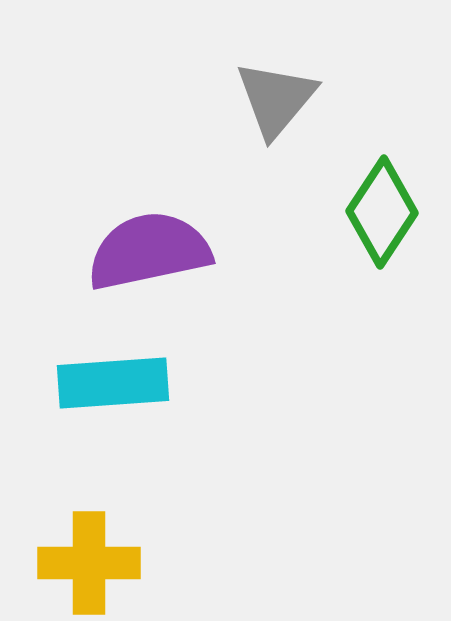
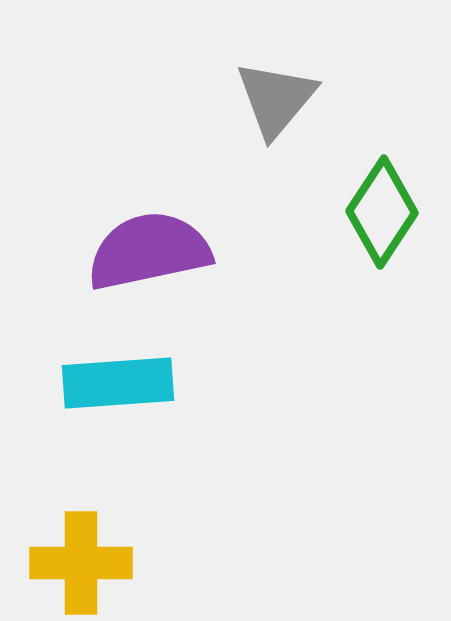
cyan rectangle: moved 5 px right
yellow cross: moved 8 px left
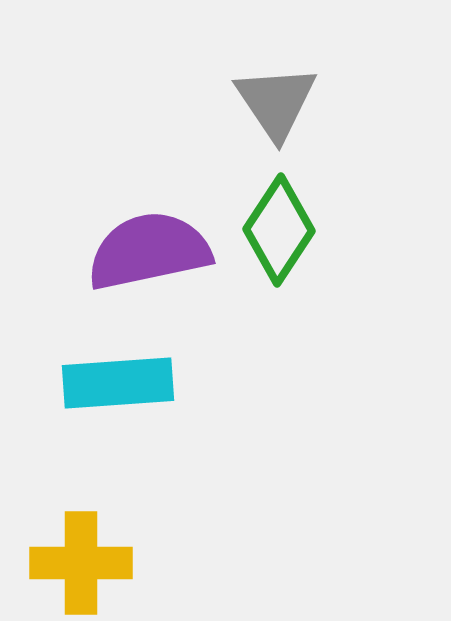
gray triangle: moved 3 px down; rotated 14 degrees counterclockwise
green diamond: moved 103 px left, 18 px down
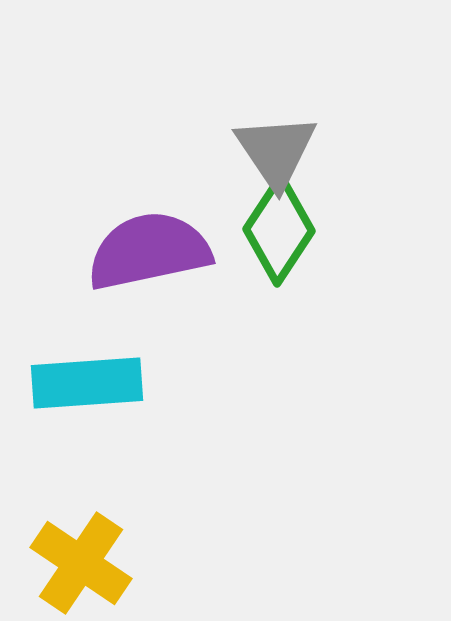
gray triangle: moved 49 px down
cyan rectangle: moved 31 px left
yellow cross: rotated 34 degrees clockwise
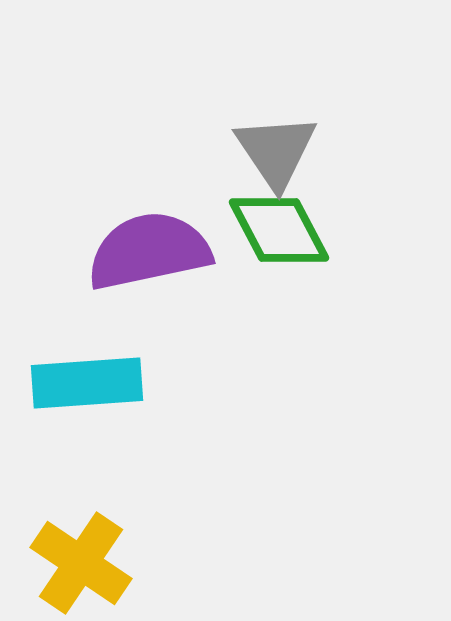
green diamond: rotated 61 degrees counterclockwise
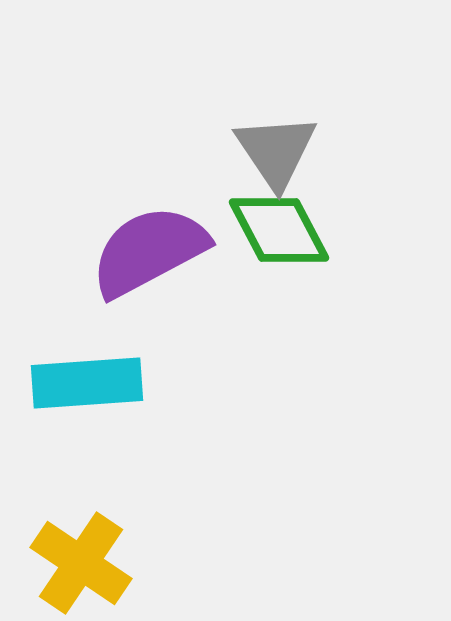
purple semicircle: rotated 16 degrees counterclockwise
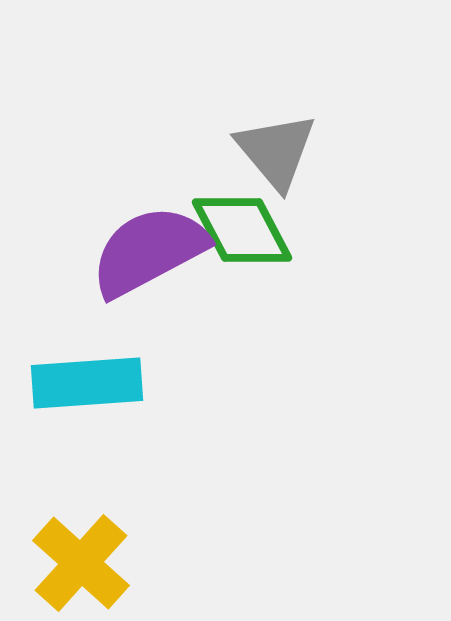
gray triangle: rotated 6 degrees counterclockwise
green diamond: moved 37 px left
yellow cross: rotated 8 degrees clockwise
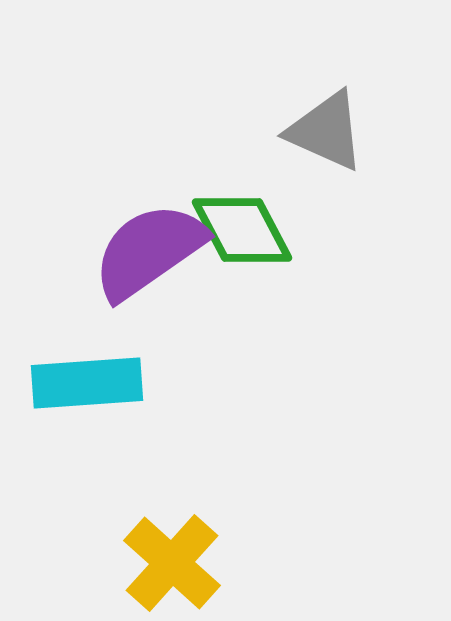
gray triangle: moved 50 px right, 20 px up; rotated 26 degrees counterclockwise
purple semicircle: rotated 7 degrees counterclockwise
yellow cross: moved 91 px right
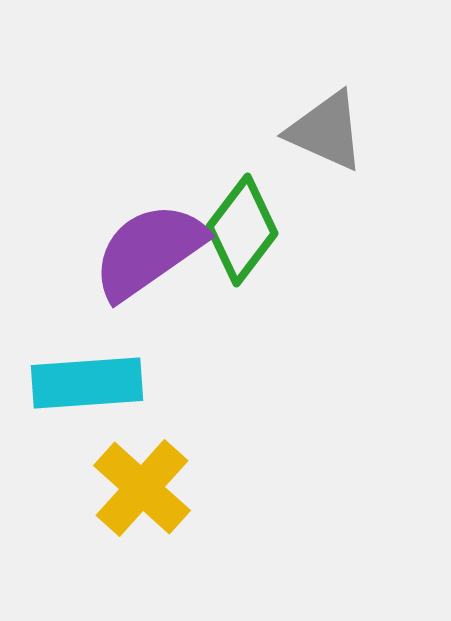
green diamond: rotated 65 degrees clockwise
yellow cross: moved 30 px left, 75 px up
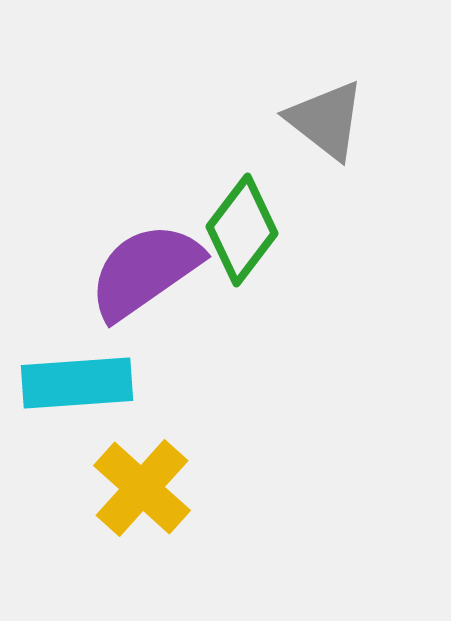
gray triangle: moved 11 px up; rotated 14 degrees clockwise
purple semicircle: moved 4 px left, 20 px down
cyan rectangle: moved 10 px left
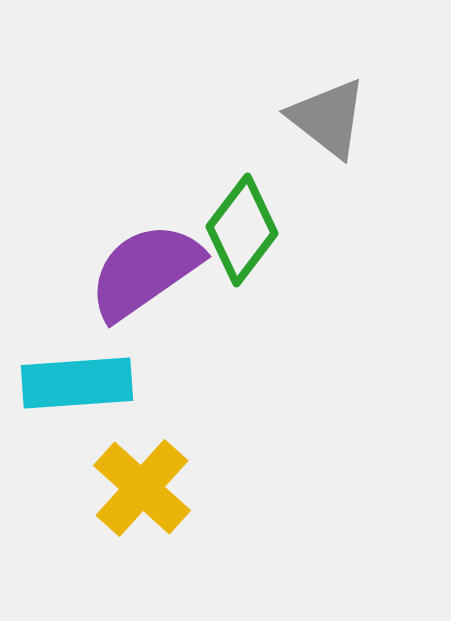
gray triangle: moved 2 px right, 2 px up
